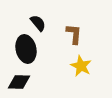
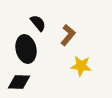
brown L-shape: moved 6 px left, 1 px down; rotated 35 degrees clockwise
yellow star: rotated 20 degrees counterclockwise
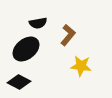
black semicircle: rotated 120 degrees clockwise
black ellipse: rotated 64 degrees clockwise
black diamond: rotated 25 degrees clockwise
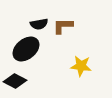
black semicircle: moved 1 px right, 1 px down
brown L-shape: moved 5 px left, 9 px up; rotated 130 degrees counterclockwise
black diamond: moved 4 px left, 1 px up
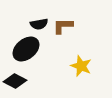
yellow star: rotated 15 degrees clockwise
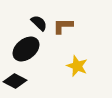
black semicircle: moved 1 px up; rotated 126 degrees counterclockwise
yellow star: moved 4 px left
